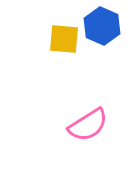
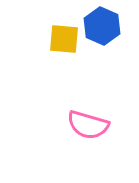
pink semicircle: rotated 48 degrees clockwise
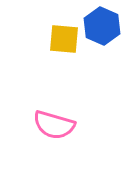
pink semicircle: moved 34 px left
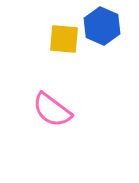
pink semicircle: moved 2 px left, 15 px up; rotated 21 degrees clockwise
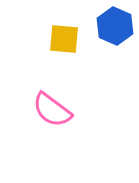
blue hexagon: moved 13 px right
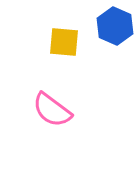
yellow square: moved 3 px down
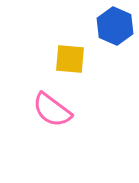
yellow square: moved 6 px right, 17 px down
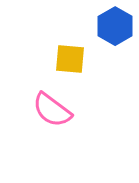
blue hexagon: rotated 6 degrees clockwise
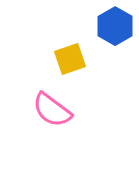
yellow square: rotated 24 degrees counterclockwise
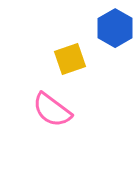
blue hexagon: moved 2 px down
